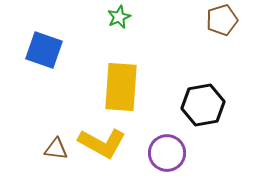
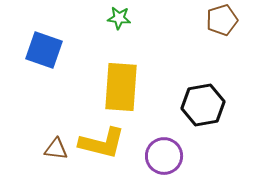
green star: moved 1 px down; rotated 30 degrees clockwise
yellow L-shape: rotated 15 degrees counterclockwise
purple circle: moved 3 px left, 3 px down
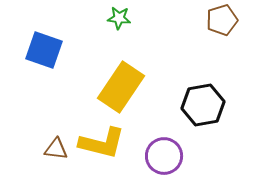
yellow rectangle: rotated 30 degrees clockwise
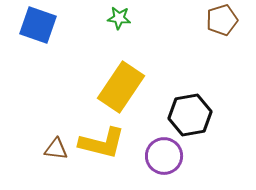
blue square: moved 6 px left, 25 px up
black hexagon: moved 13 px left, 10 px down
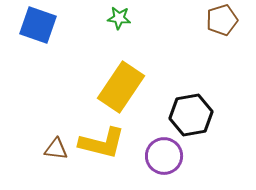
black hexagon: moved 1 px right
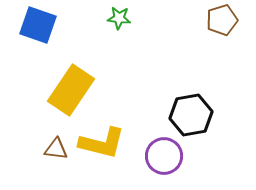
yellow rectangle: moved 50 px left, 3 px down
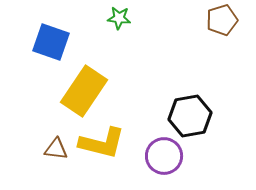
blue square: moved 13 px right, 17 px down
yellow rectangle: moved 13 px right, 1 px down
black hexagon: moved 1 px left, 1 px down
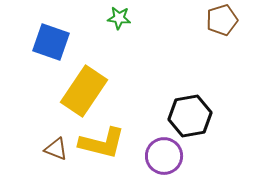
brown triangle: rotated 15 degrees clockwise
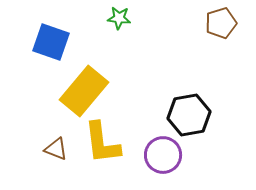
brown pentagon: moved 1 px left, 3 px down
yellow rectangle: rotated 6 degrees clockwise
black hexagon: moved 1 px left, 1 px up
yellow L-shape: rotated 69 degrees clockwise
purple circle: moved 1 px left, 1 px up
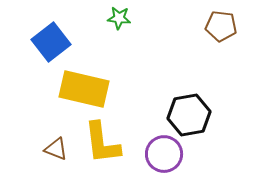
brown pentagon: moved 3 px down; rotated 24 degrees clockwise
blue square: rotated 33 degrees clockwise
yellow rectangle: moved 2 px up; rotated 63 degrees clockwise
purple circle: moved 1 px right, 1 px up
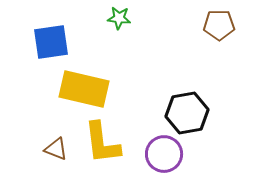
brown pentagon: moved 2 px left, 1 px up; rotated 8 degrees counterclockwise
blue square: rotated 30 degrees clockwise
black hexagon: moved 2 px left, 2 px up
